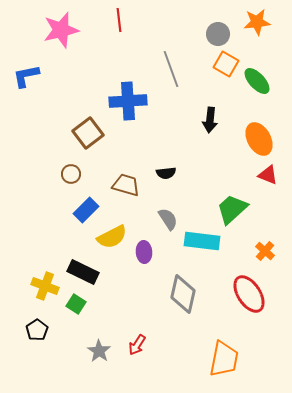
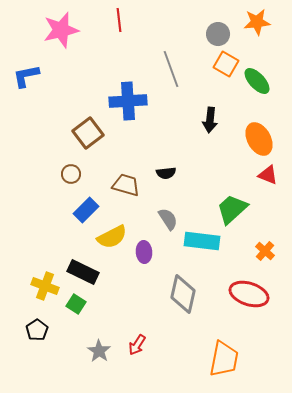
red ellipse: rotated 39 degrees counterclockwise
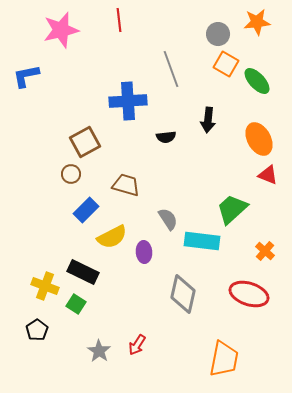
black arrow: moved 2 px left
brown square: moved 3 px left, 9 px down; rotated 8 degrees clockwise
black semicircle: moved 36 px up
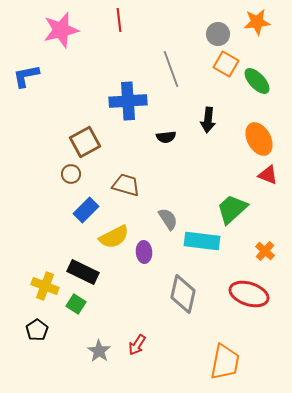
yellow semicircle: moved 2 px right
orange trapezoid: moved 1 px right, 3 px down
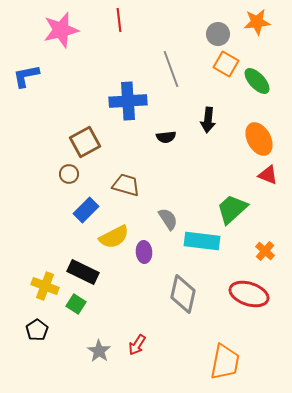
brown circle: moved 2 px left
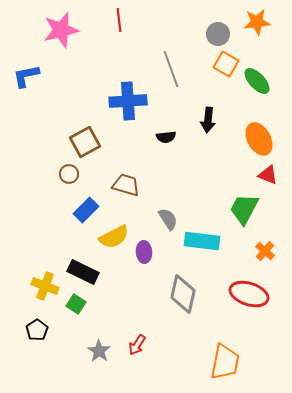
green trapezoid: moved 12 px right; rotated 20 degrees counterclockwise
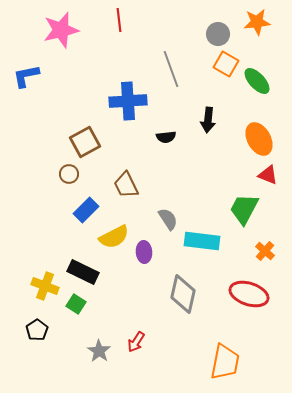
brown trapezoid: rotated 132 degrees counterclockwise
red arrow: moved 1 px left, 3 px up
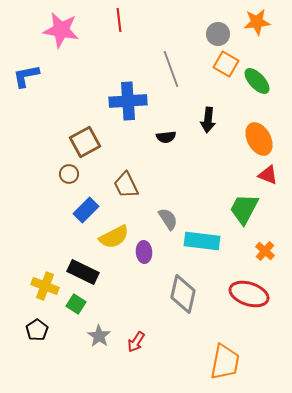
pink star: rotated 24 degrees clockwise
gray star: moved 15 px up
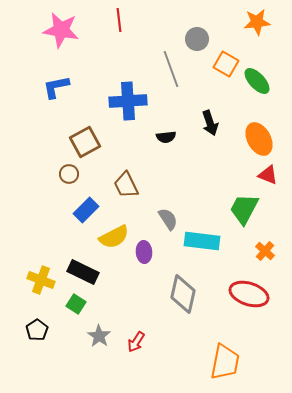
gray circle: moved 21 px left, 5 px down
blue L-shape: moved 30 px right, 11 px down
black arrow: moved 2 px right, 3 px down; rotated 25 degrees counterclockwise
yellow cross: moved 4 px left, 6 px up
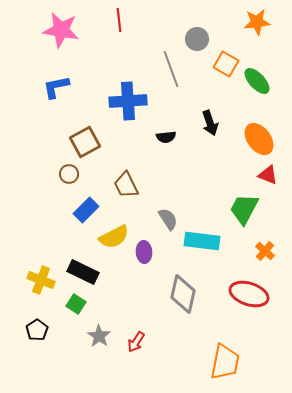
orange ellipse: rotated 8 degrees counterclockwise
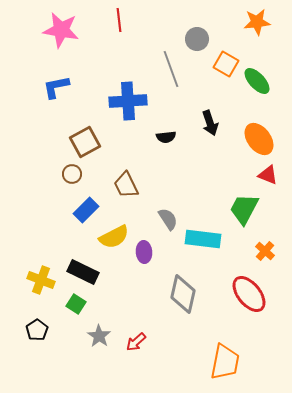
brown circle: moved 3 px right
cyan rectangle: moved 1 px right, 2 px up
red ellipse: rotated 33 degrees clockwise
red arrow: rotated 15 degrees clockwise
